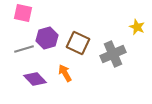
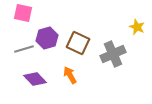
orange arrow: moved 5 px right, 2 px down
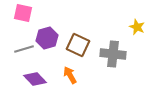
brown square: moved 2 px down
gray cross: rotated 30 degrees clockwise
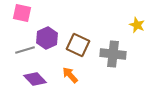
pink square: moved 1 px left
yellow star: moved 2 px up
purple hexagon: rotated 10 degrees counterclockwise
gray line: moved 1 px right, 1 px down
orange arrow: rotated 12 degrees counterclockwise
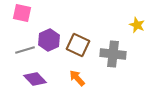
purple hexagon: moved 2 px right, 2 px down
orange arrow: moved 7 px right, 3 px down
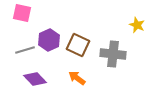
orange arrow: rotated 12 degrees counterclockwise
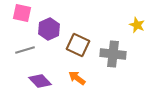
purple hexagon: moved 11 px up
purple diamond: moved 5 px right, 2 px down
